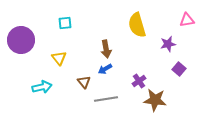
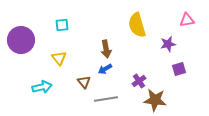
cyan square: moved 3 px left, 2 px down
purple square: rotated 32 degrees clockwise
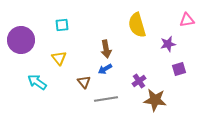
cyan arrow: moved 5 px left, 5 px up; rotated 132 degrees counterclockwise
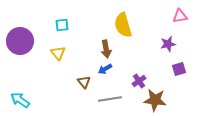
pink triangle: moved 7 px left, 4 px up
yellow semicircle: moved 14 px left
purple circle: moved 1 px left, 1 px down
yellow triangle: moved 1 px left, 5 px up
cyan arrow: moved 17 px left, 18 px down
gray line: moved 4 px right
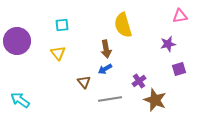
purple circle: moved 3 px left
brown star: rotated 15 degrees clockwise
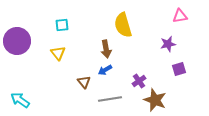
blue arrow: moved 1 px down
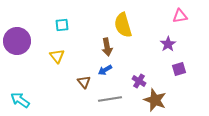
purple star: rotated 21 degrees counterclockwise
brown arrow: moved 1 px right, 2 px up
yellow triangle: moved 1 px left, 3 px down
purple cross: rotated 24 degrees counterclockwise
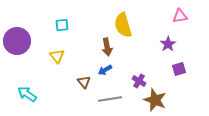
cyan arrow: moved 7 px right, 6 px up
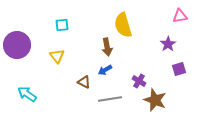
purple circle: moved 4 px down
brown triangle: rotated 24 degrees counterclockwise
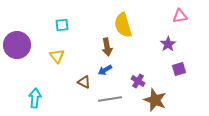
purple cross: moved 1 px left
cyan arrow: moved 8 px right, 4 px down; rotated 60 degrees clockwise
